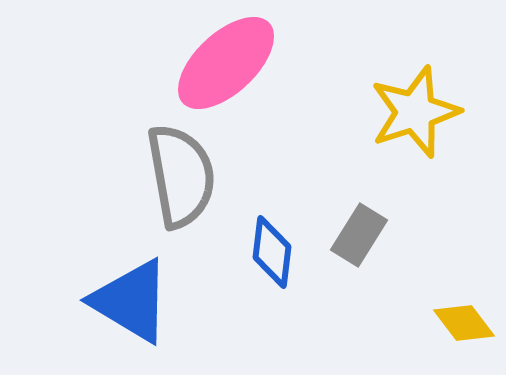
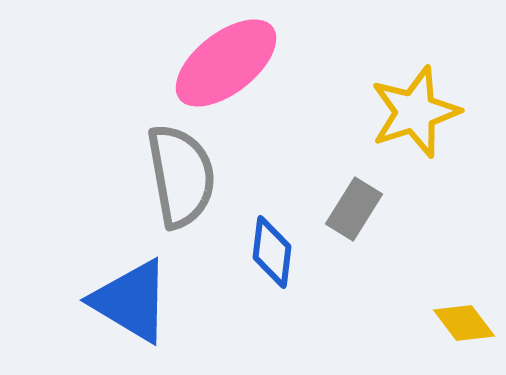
pink ellipse: rotated 5 degrees clockwise
gray rectangle: moved 5 px left, 26 px up
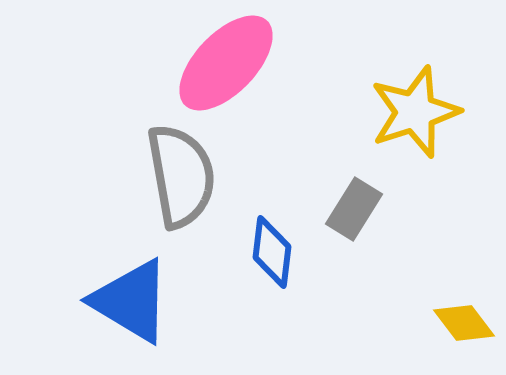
pink ellipse: rotated 8 degrees counterclockwise
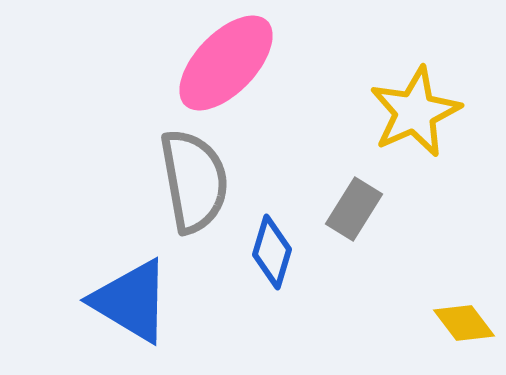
yellow star: rotated 6 degrees counterclockwise
gray semicircle: moved 13 px right, 5 px down
blue diamond: rotated 10 degrees clockwise
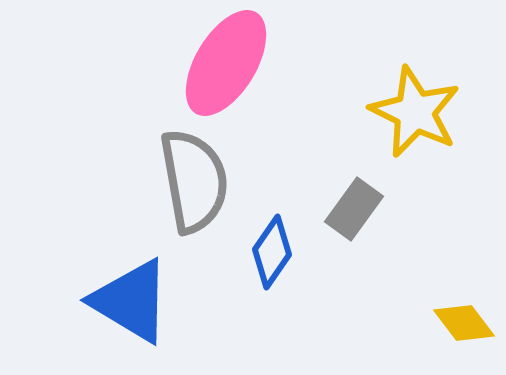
pink ellipse: rotated 13 degrees counterclockwise
yellow star: rotated 22 degrees counterclockwise
gray rectangle: rotated 4 degrees clockwise
blue diamond: rotated 18 degrees clockwise
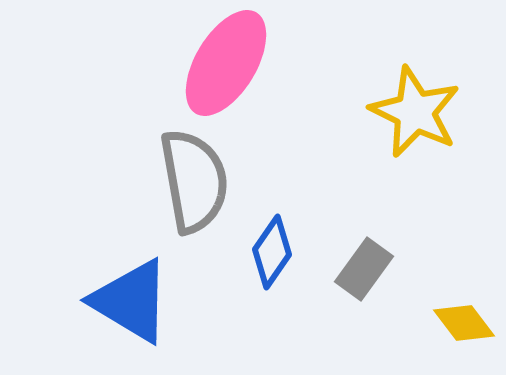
gray rectangle: moved 10 px right, 60 px down
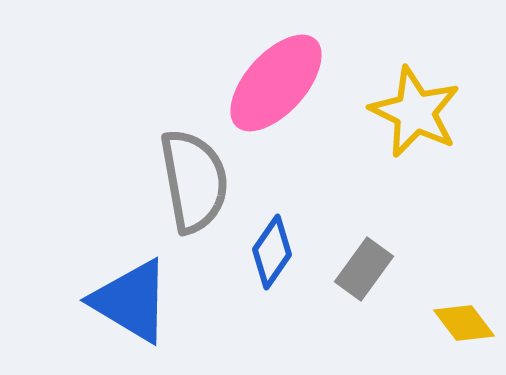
pink ellipse: moved 50 px right, 20 px down; rotated 11 degrees clockwise
